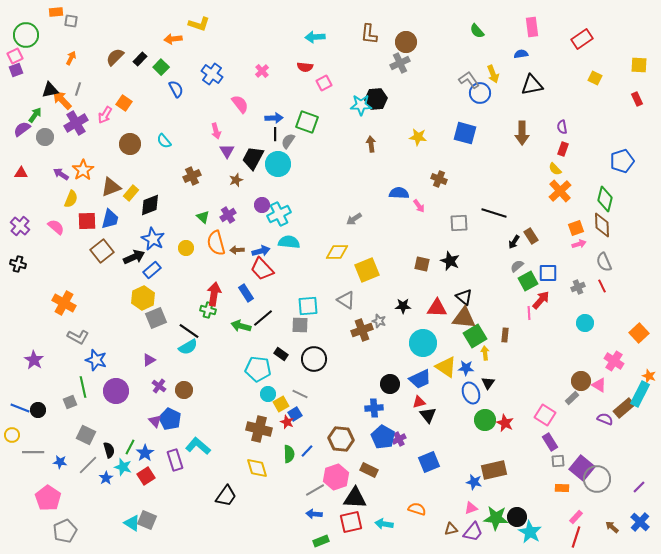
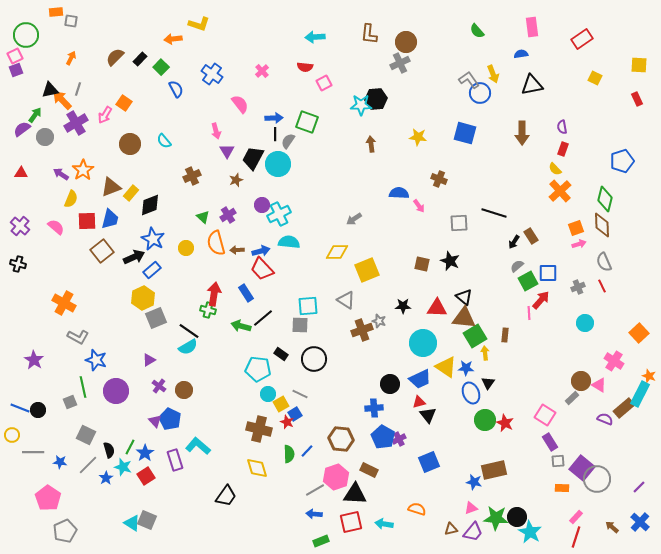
black triangle at (355, 498): moved 4 px up
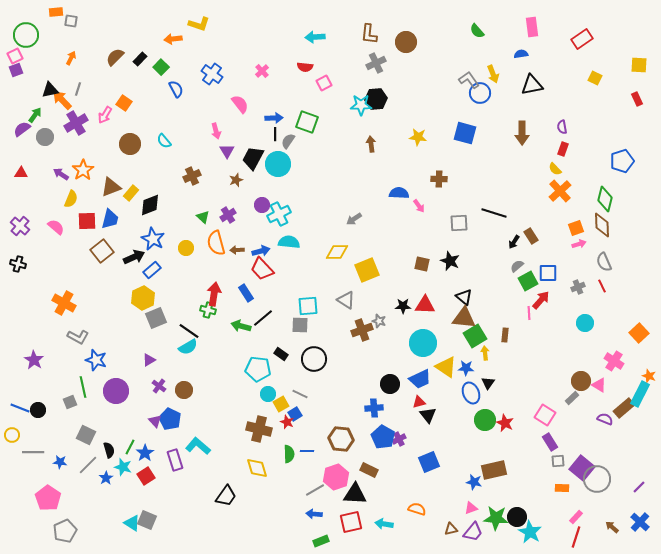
gray cross at (400, 63): moved 24 px left
brown cross at (439, 179): rotated 21 degrees counterclockwise
red triangle at (437, 308): moved 12 px left, 3 px up
blue line at (307, 451): rotated 48 degrees clockwise
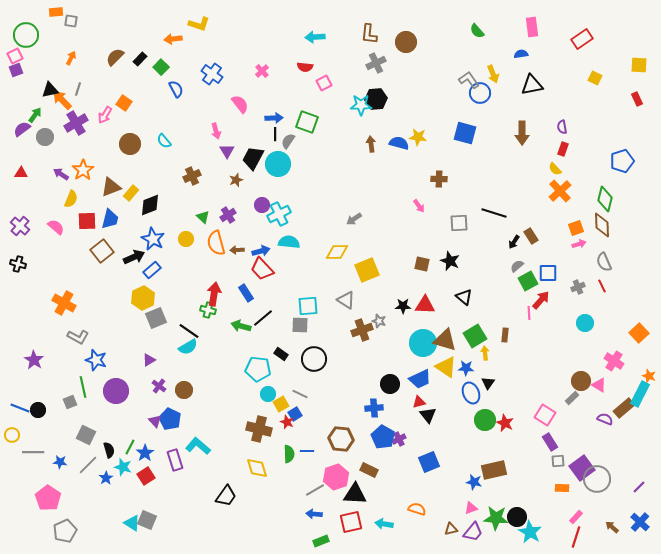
blue semicircle at (399, 193): moved 50 px up; rotated 12 degrees clockwise
yellow circle at (186, 248): moved 9 px up
brown triangle at (464, 318): moved 19 px left, 22 px down; rotated 10 degrees clockwise
purple square at (582, 468): rotated 15 degrees clockwise
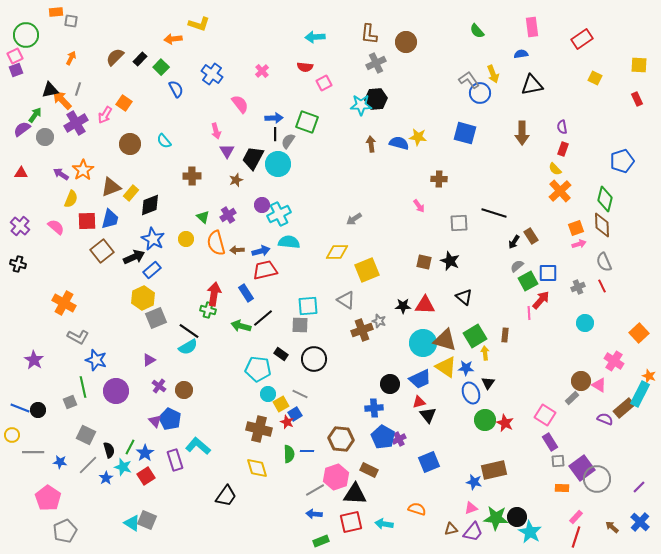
brown cross at (192, 176): rotated 24 degrees clockwise
brown square at (422, 264): moved 2 px right, 2 px up
red trapezoid at (262, 269): moved 3 px right, 1 px down; rotated 120 degrees clockwise
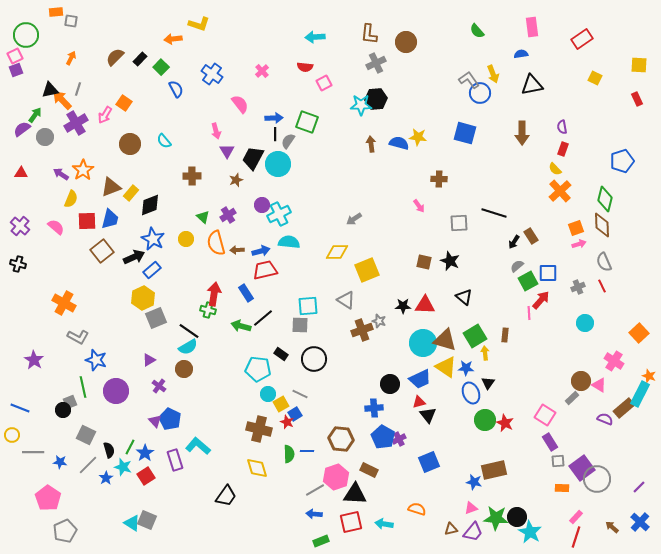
brown circle at (184, 390): moved 21 px up
black circle at (38, 410): moved 25 px right
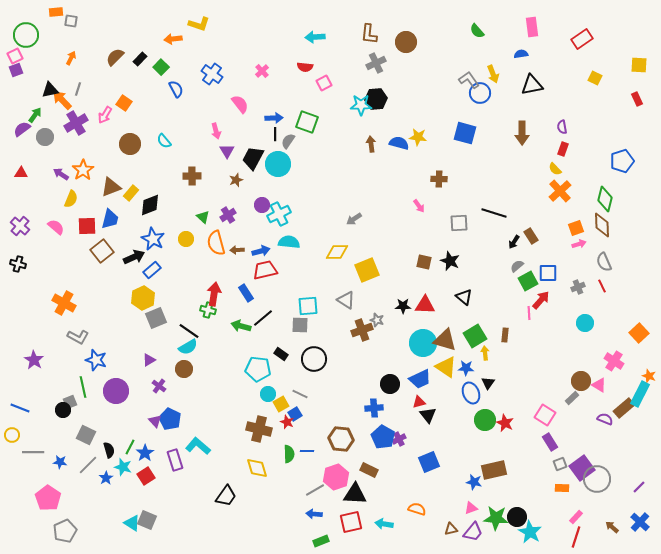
red square at (87, 221): moved 5 px down
gray star at (379, 321): moved 2 px left, 1 px up
gray square at (558, 461): moved 2 px right, 3 px down; rotated 16 degrees counterclockwise
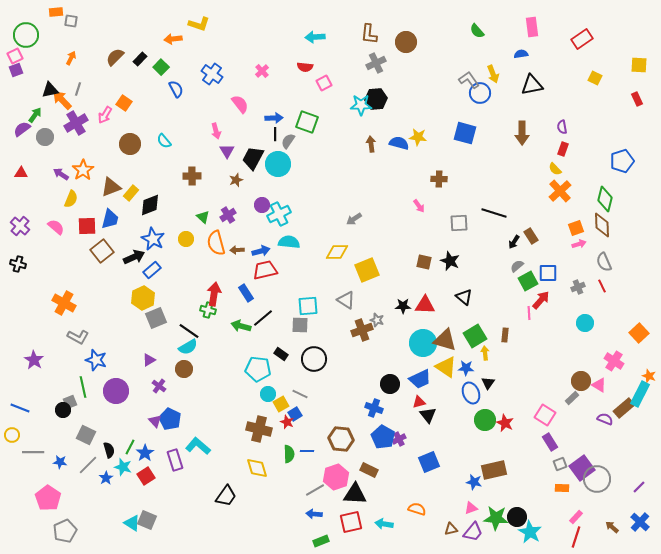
blue cross at (374, 408): rotated 24 degrees clockwise
